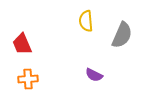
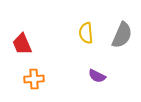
yellow semicircle: moved 12 px down
purple semicircle: moved 3 px right, 1 px down
orange cross: moved 6 px right
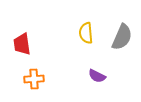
gray semicircle: moved 2 px down
red trapezoid: rotated 15 degrees clockwise
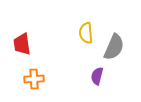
gray semicircle: moved 8 px left, 10 px down
purple semicircle: rotated 78 degrees clockwise
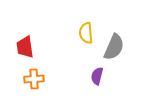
red trapezoid: moved 3 px right, 3 px down
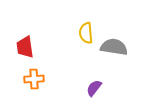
gray semicircle: rotated 104 degrees counterclockwise
purple semicircle: moved 3 px left, 12 px down; rotated 24 degrees clockwise
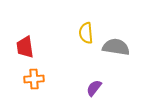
gray semicircle: moved 2 px right
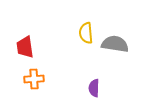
gray semicircle: moved 1 px left, 3 px up
purple semicircle: rotated 36 degrees counterclockwise
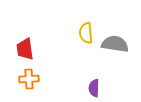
red trapezoid: moved 2 px down
orange cross: moved 5 px left
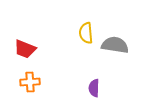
gray semicircle: moved 1 px down
red trapezoid: rotated 60 degrees counterclockwise
orange cross: moved 1 px right, 3 px down
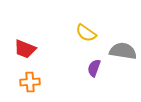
yellow semicircle: rotated 50 degrees counterclockwise
gray semicircle: moved 8 px right, 6 px down
purple semicircle: moved 20 px up; rotated 18 degrees clockwise
